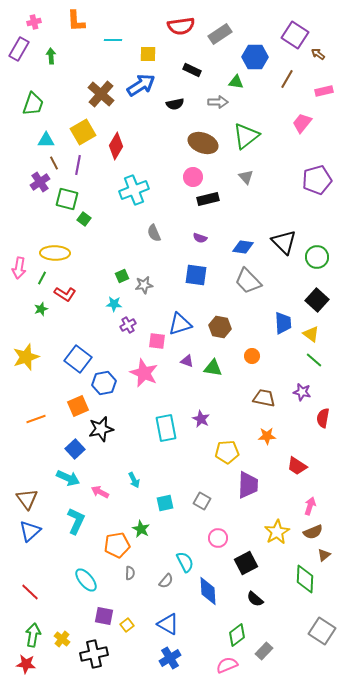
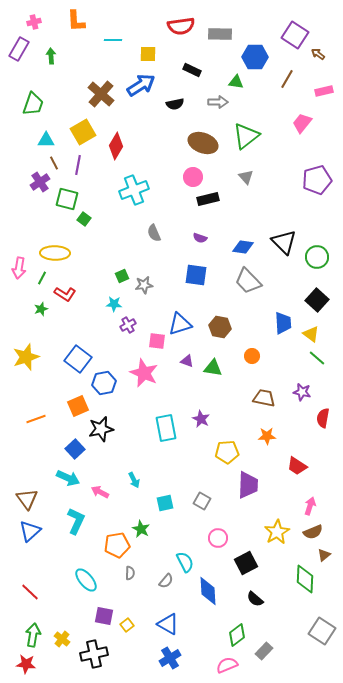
gray rectangle at (220, 34): rotated 35 degrees clockwise
green line at (314, 360): moved 3 px right, 2 px up
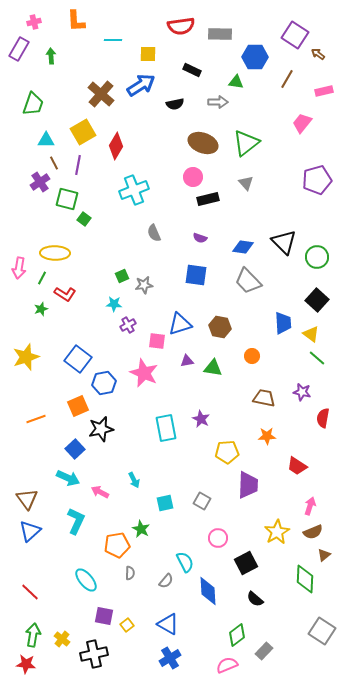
green triangle at (246, 136): moved 7 px down
gray triangle at (246, 177): moved 6 px down
purple triangle at (187, 361): rotated 32 degrees counterclockwise
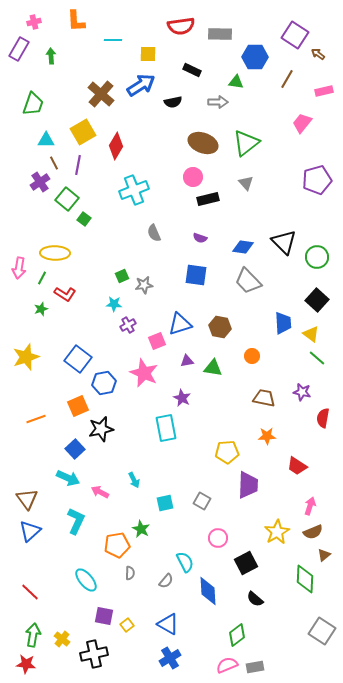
black semicircle at (175, 104): moved 2 px left, 2 px up
green square at (67, 199): rotated 25 degrees clockwise
pink square at (157, 341): rotated 30 degrees counterclockwise
purple star at (201, 419): moved 19 px left, 21 px up
gray rectangle at (264, 651): moved 9 px left, 16 px down; rotated 36 degrees clockwise
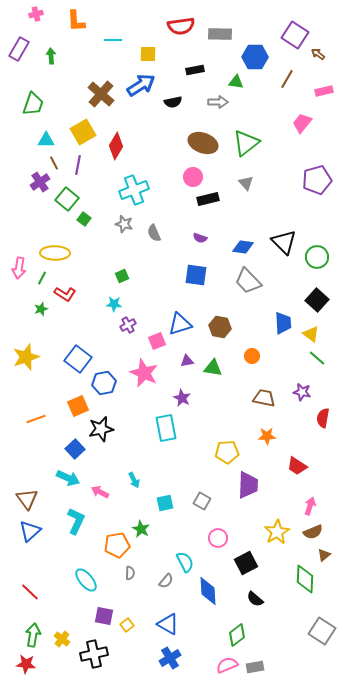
pink cross at (34, 22): moved 2 px right, 8 px up
black rectangle at (192, 70): moved 3 px right; rotated 36 degrees counterclockwise
gray star at (144, 285): moved 20 px left, 61 px up; rotated 24 degrees clockwise
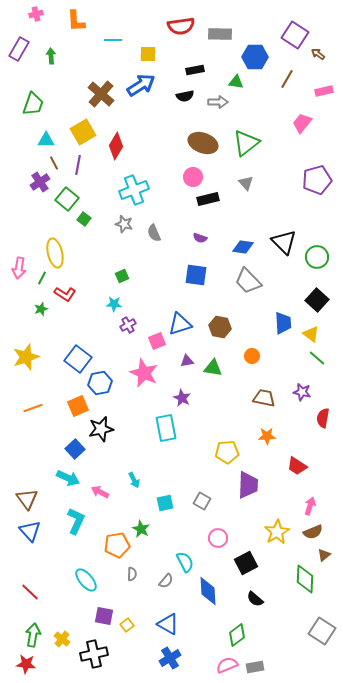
black semicircle at (173, 102): moved 12 px right, 6 px up
yellow ellipse at (55, 253): rotated 76 degrees clockwise
blue hexagon at (104, 383): moved 4 px left
orange line at (36, 419): moved 3 px left, 11 px up
blue triangle at (30, 531): rotated 30 degrees counterclockwise
gray semicircle at (130, 573): moved 2 px right, 1 px down
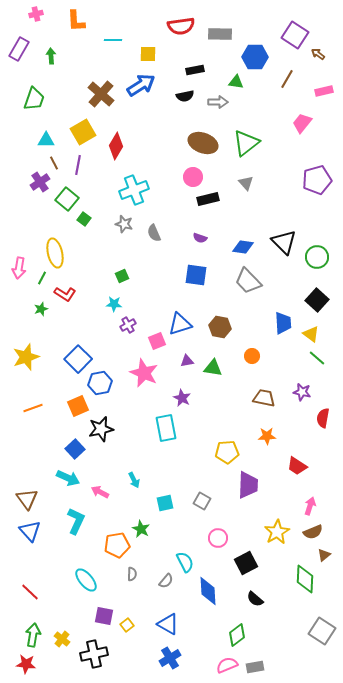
green trapezoid at (33, 104): moved 1 px right, 5 px up
blue square at (78, 359): rotated 8 degrees clockwise
